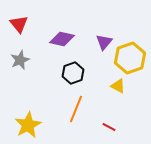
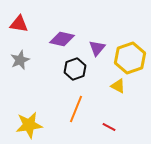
red triangle: rotated 42 degrees counterclockwise
purple triangle: moved 7 px left, 6 px down
black hexagon: moved 2 px right, 4 px up
yellow star: moved 1 px right; rotated 20 degrees clockwise
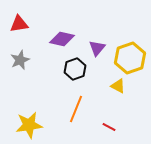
red triangle: rotated 18 degrees counterclockwise
